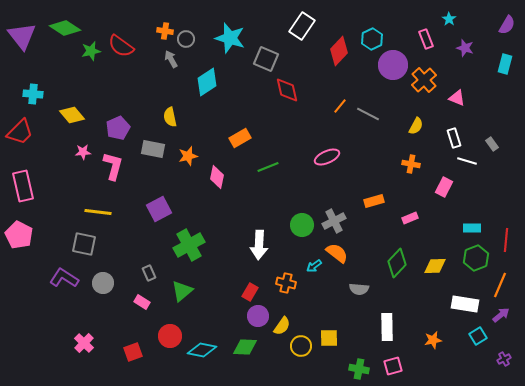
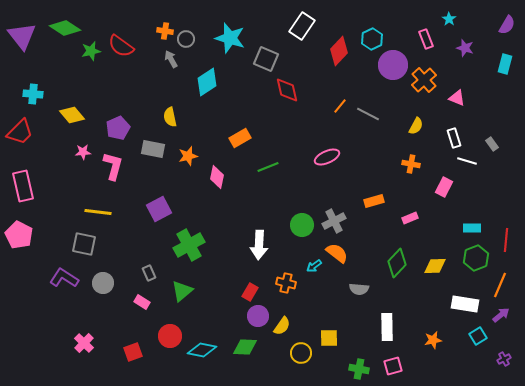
yellow circle at (301, 346): moved 7 px down
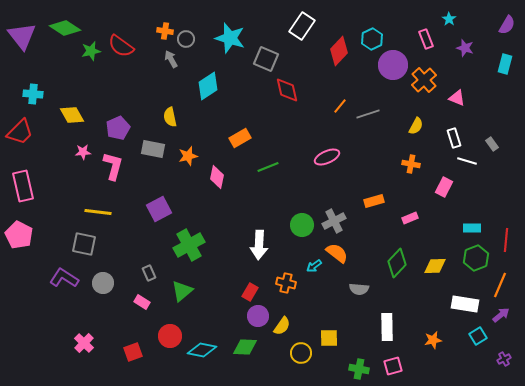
cyan diamond at (207, 82): moved 1 px right, 4 px down
gray line at (368, 114): rotated 45 degrees counterclockwise
yellow diamond at (72, 115): rotated 10 degrees clockwise
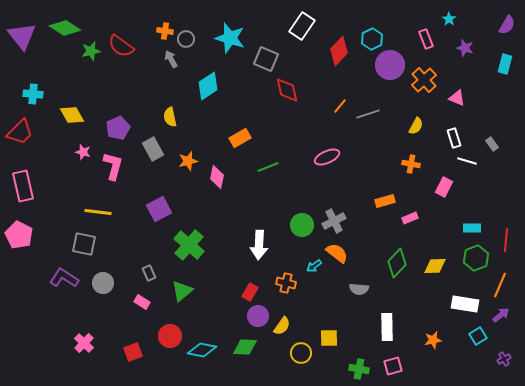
purple circle at (393, 65): moved 3 px left
gray rectangle at (153, 149): rotated 50 degrees clockwise
pink star at (83, 152): rotated 21 degrees clockwise
orange star at (188, 156): moved 5 px down
orange rectangle at (374, 201): moved 11 px right
green cross at (189, 245): rotated 20 degrees counterclockwise
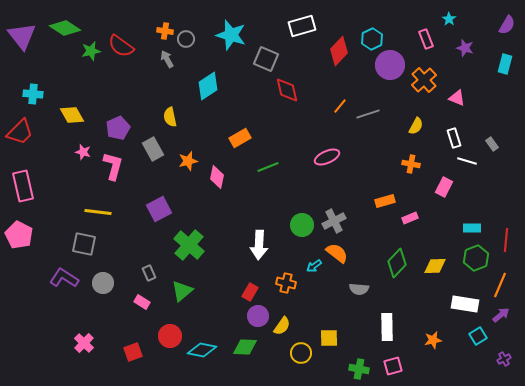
white rectangle at (302, 26): rotated 40 degrees clockwise
cyan star at (230, 38): moved 1 px right, 3 px up
gray arrow at (171, 59): moved 4 px left
